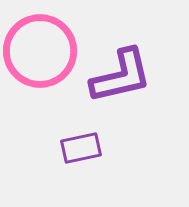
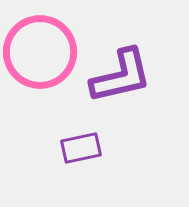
pink circle: moved 1 px down
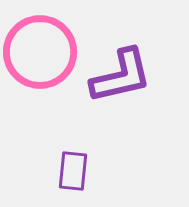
purple rectangle: moved 8 px left, 23 px down; rotated 72 degrees counterclockwise
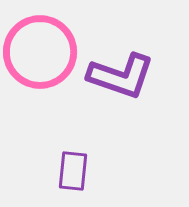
purple L-shape: rotated 32 degrees clockwise
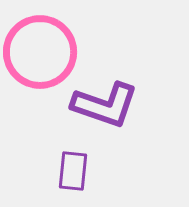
purple L-shape: moved 16 px left, 29 px down
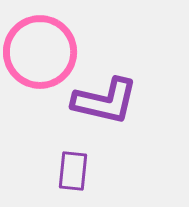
purple L-shape: moved 4 px up; rotated 6 degrees counterclockwise
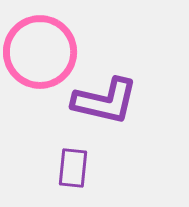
purple rectangle: moved 3 px up
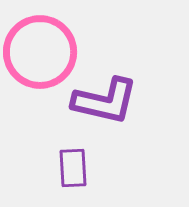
purple rectangle: rotated 9 degrees counterclockwise
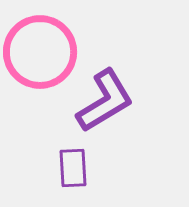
purple L-shape: rotated 44 degrees counterclockwise
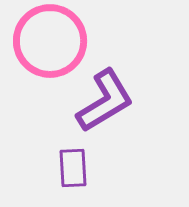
pink circle: moved 10 px right, 11 px up
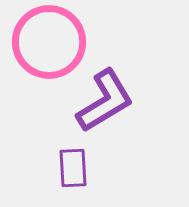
pink circle: moved 1 px left, 1 px down
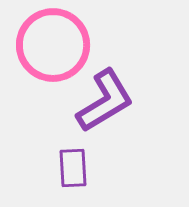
pink circle: moved 4 px right, 3 px down
